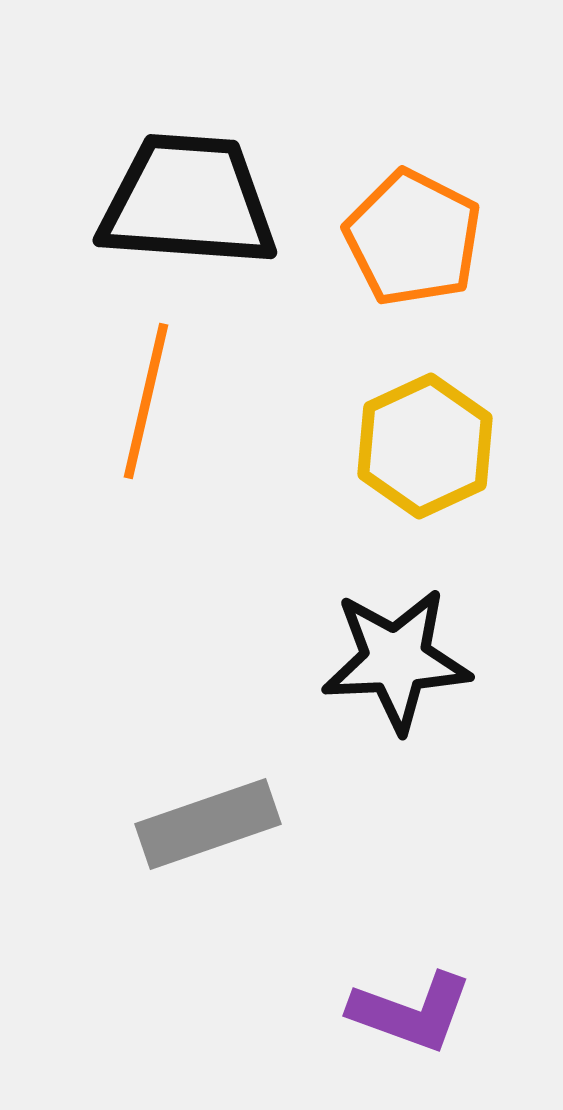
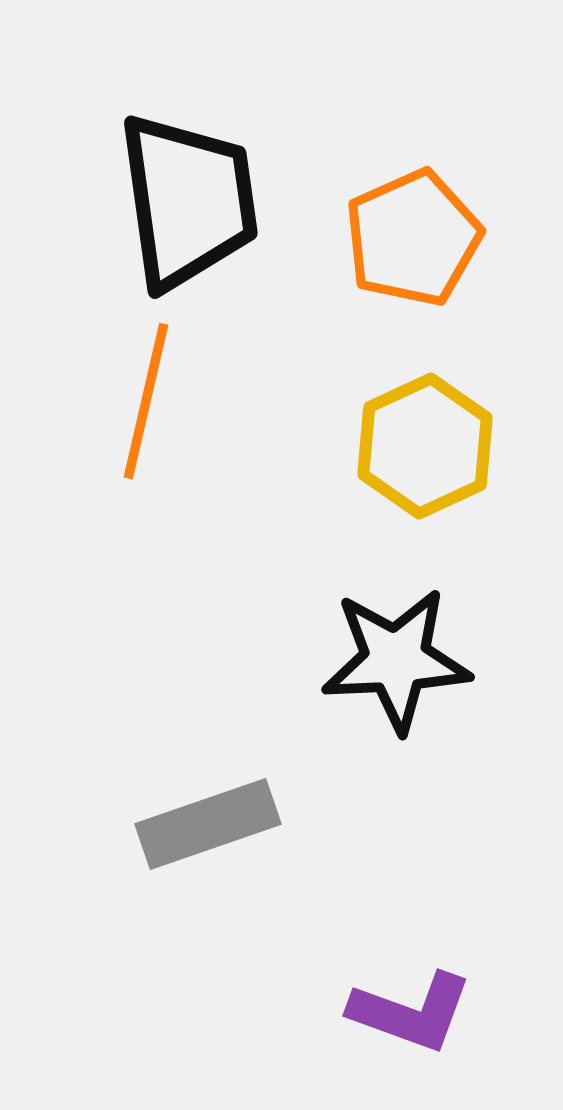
black trapezoid: rotated 78 degrees clockwise
orange pentagon: rotated 21 degrees clockwise
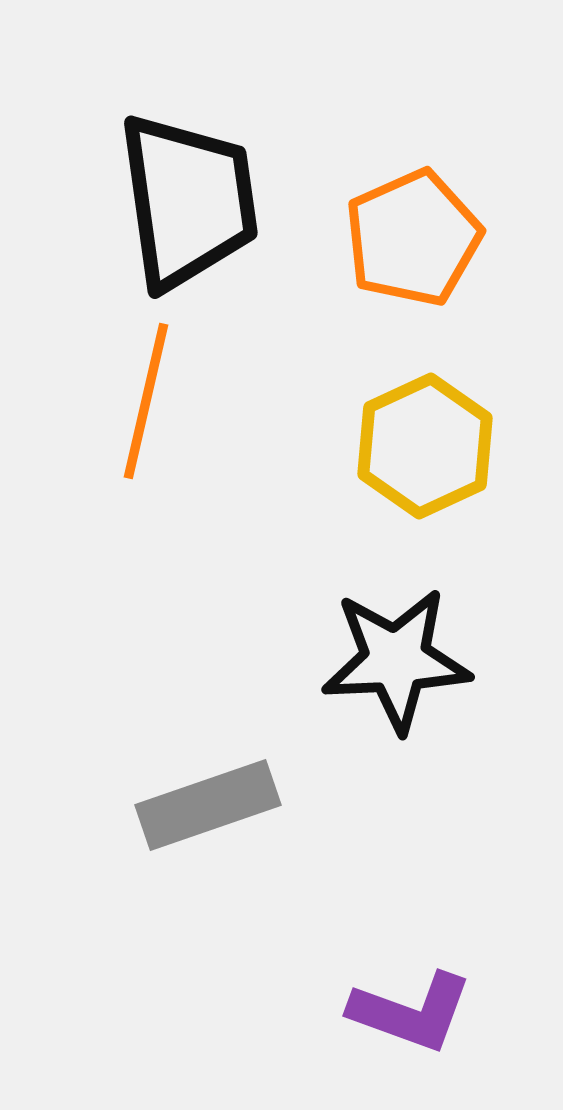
gray rectangle: moved 19 px up
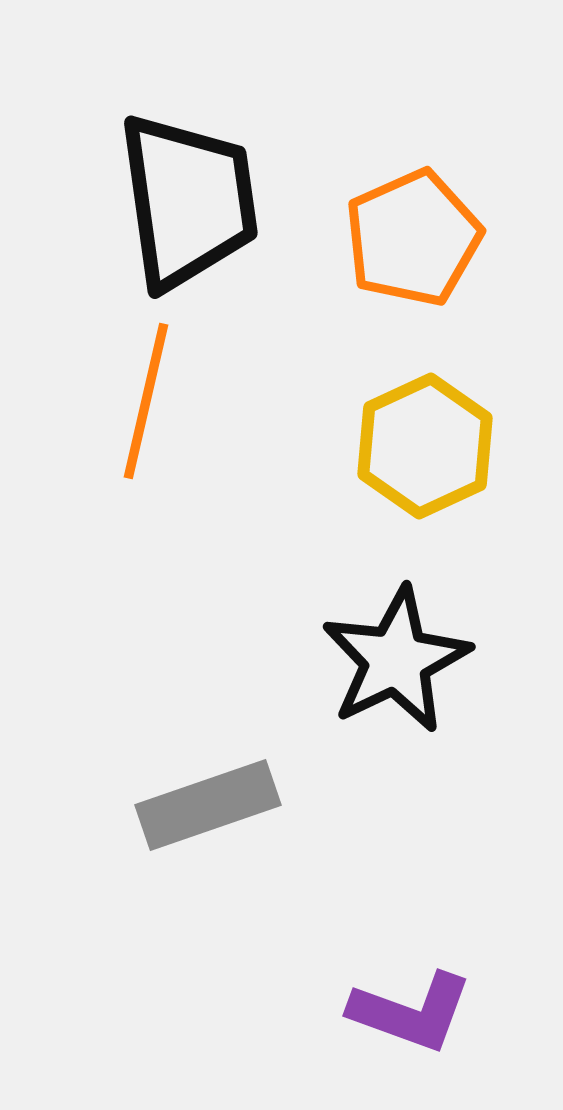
black star: rotated 23 degrees counterclockwise
